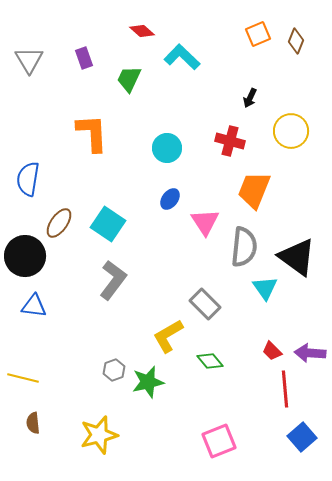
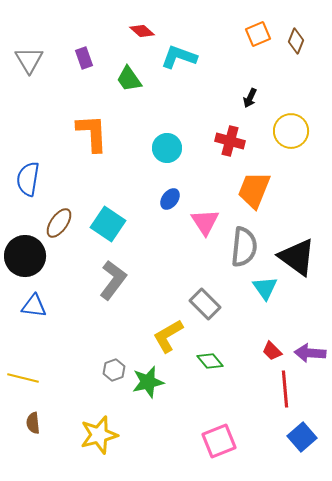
cyan L-shape: moved 3 px left; rotated 24 degrees counterclockwise
green trapezoid: rotated 60 degrees counterclockwise
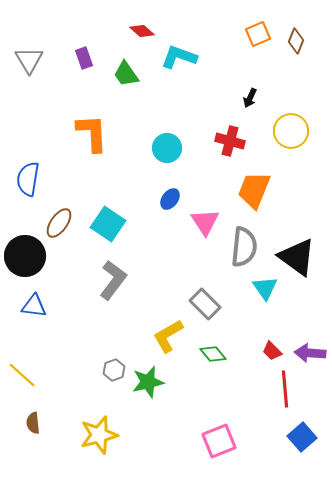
green trapezoid: moved 3 px left, 5 px up
green diamond: moved 3 px right, 7 px up
yellow line: moved 1 px left, 3 px up; rotated 28 degrees clockwise
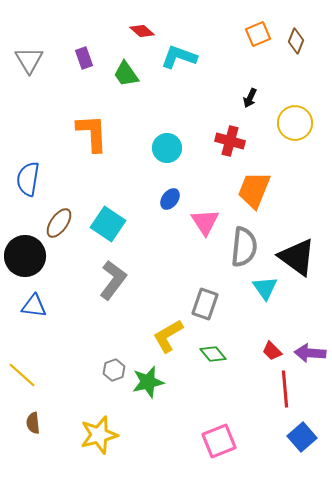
yellow circle: moved 4 px right, 8 px up
gray rectangle: rotated 64 degrees clockwise
